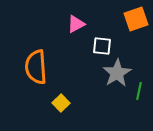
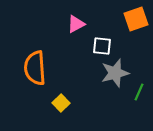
orange semicircle: moved 1 px left, 1 px down
gray star: moved 2 px left; rotated 16 degrees clockwise
green line: moved 1 px down; rotated 12 degrees clockwise
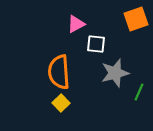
white square: moved 6 px left, 2 px up
orange semicircle: moved 24 px right, 4 px down
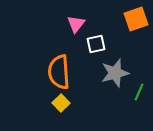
pink triangle: rotated 24 degrees counterclockwise
white square: rotated 18 degrees counterclockwise
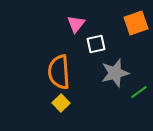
orange square: moved 4 px down
green line: rotated 30 degrees clockwise
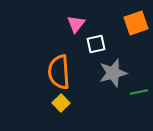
gray star: moved 2 px left
green line: rotated 24 degrees clockwise
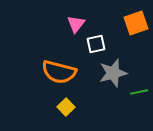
orange semicircle: rotated 72 degrees counterclockwise
yellow square: moved 5 px right, 4 px down
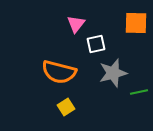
orange square: rotated 20 degrees clockwise
yellow square: rotated 12 degrees clockwise
